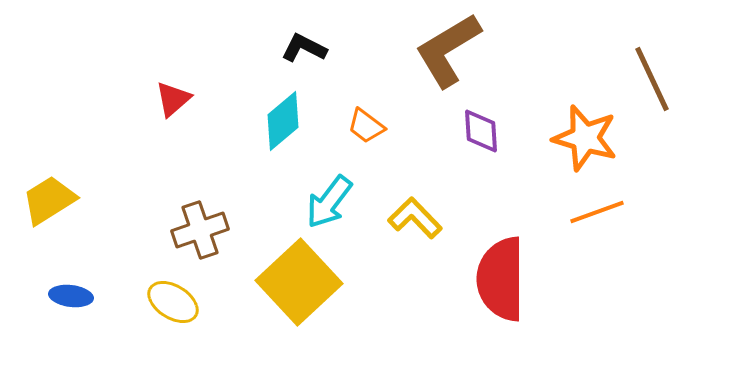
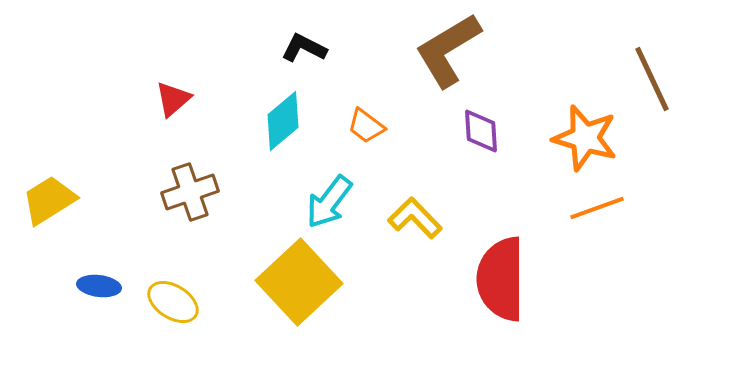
orange line: moved 4 px up
brown cross: moved 10 px left, 38 px up
blue ellipse: moved 28 px right, 10 px up
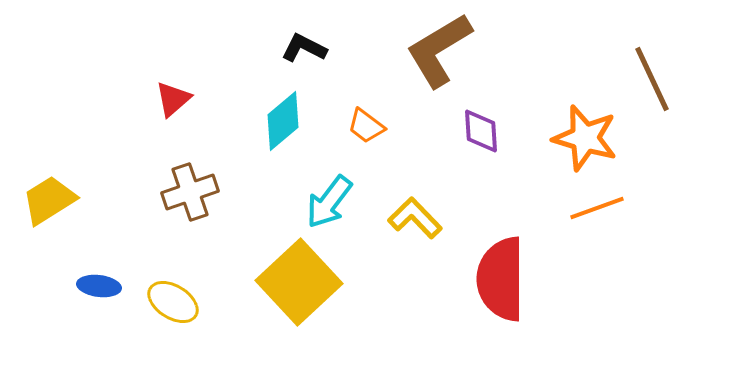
brown L-shape: moved 9 px left
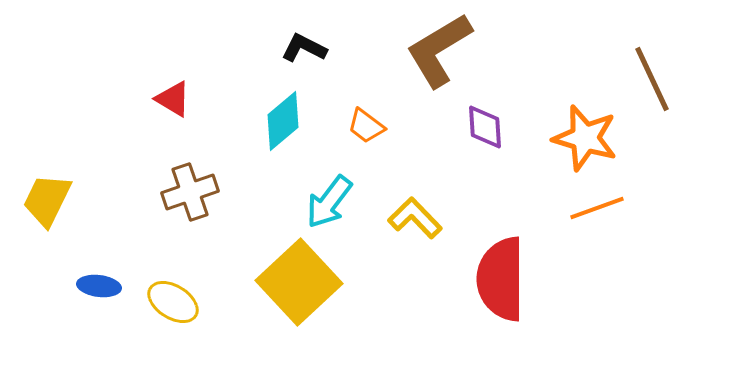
red triangle: rotated 48 degrees counterclockwise
purple diamond: moved 4 px right, 4 px up
yellow trapezoid: moved 2 px left; rotated 32 degrees counterclockwise
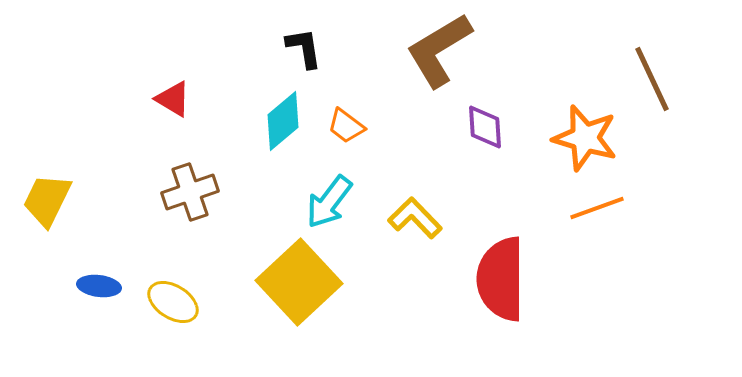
black L-shape: rotated 54 degrees clockwise
orange trapezoid: moved 20 px left
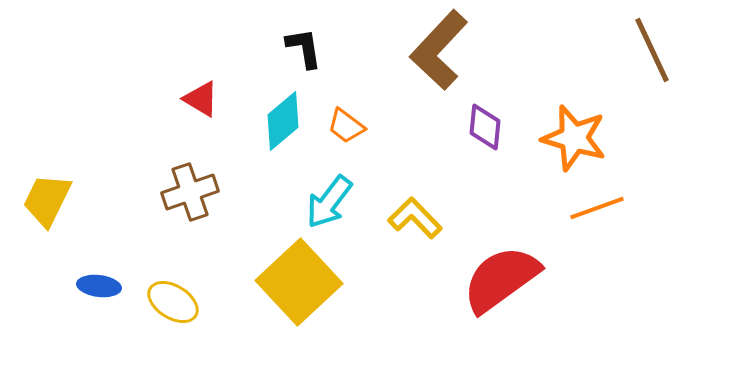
brown L-shape: rotated 16 degrees counterclockwise
brown line: moved 29 px up
red triangle: moved 28 px right
purple diamond: rotated 9 degrees clockwise
orange star: moved 11 px left
red semicircle: rotated 54 degrees clockwise
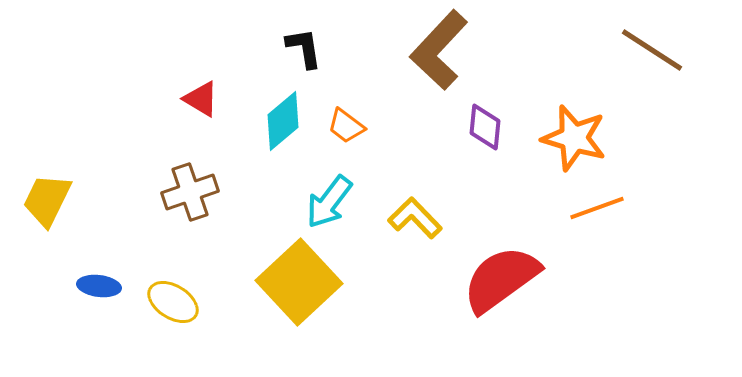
brown line: rotated 32 degrees counterclockwise
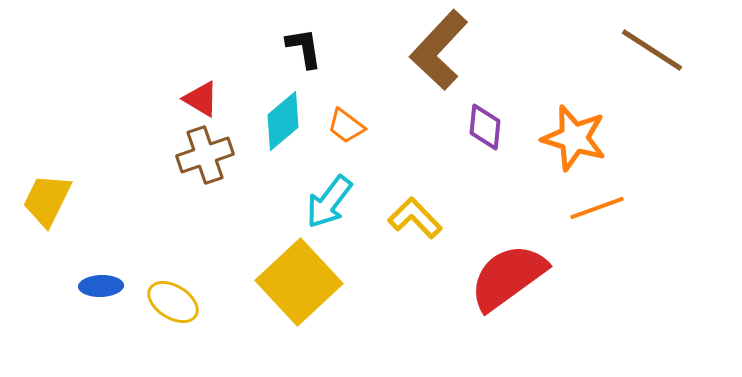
brown cross: moved 15 px right, 37 px up
red semicircle: moved 7 px right, 2 px up
blue ellipse: moved 2 px right; rotated 9 degrees counterclockwise
